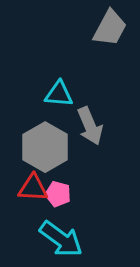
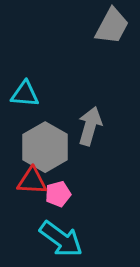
gray trapezoid: moved 2 px right, 2 px up
cyan triangle: moved 34 px left
gray arrow: rotated 141 degrees counterclockwise
red triangle: moved 1 px left, 7 px up
pink pentagon: rotated 30 degrees counterclockwise
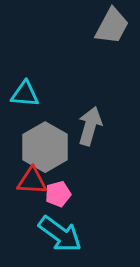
cyan arrow: moved 1 px left, 5 px up
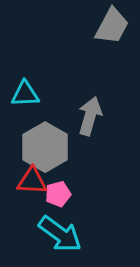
cyan triangle: rotated 8 degrees counterclockwise
gray arrow: moved 10 px up
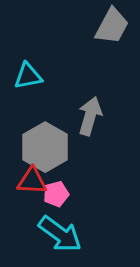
cyan triangle: moved 3 px right, 18 px up; rotated 8 degrees counterclockwise
pink pentagon: moved 2 px left
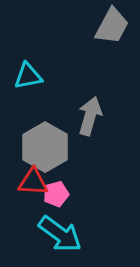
red triangle: moved 1 px right, 1 px down
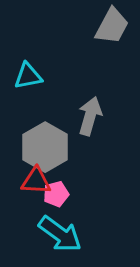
red triangle: moved 3 px right, 1 px up
